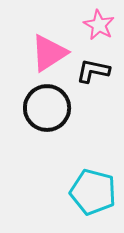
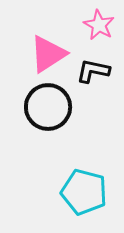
pink triangle: moved 1 px left, 1 px down
black circle: moved 1 px right, 1 px up
cyan pentagon: moved 9 px left
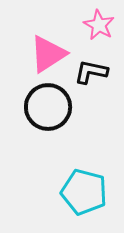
black L-shape: moved 2 px left, 1 px down
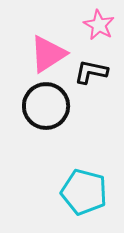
black circle: moved 2 px left, 1 px up
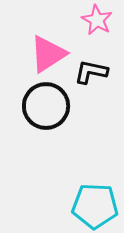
pink star: moved 2 px left, 5 px up
cyan pentagon: moved 11 px right, 14 px down; rotated 12 degrees counterclockwise
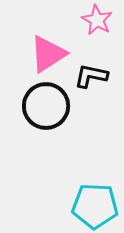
black L-shape: moved 4 px down
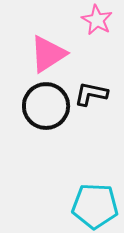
black L-shape: moved 18 px down
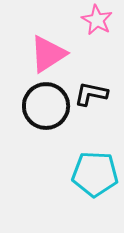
cyan pentagon: moved 32 px up
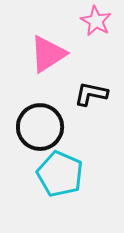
pink star: moved 1 px left, 1 px down
black circle: moved 6 px left, 21 px down
cyan pentagon: moved 35 px left; rotated 21 degrees clockwise
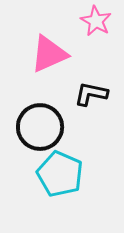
pink triangle: moved 1 px right; rotated 9 degrees clockwise
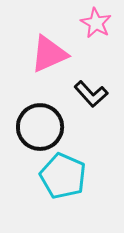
pink star: moved 2 px down
black L-shape: rotated 144 degrees counterclockwise
cyan pentagon: moved 3 px right, 2 px down
